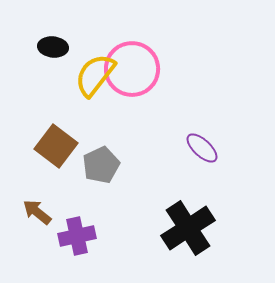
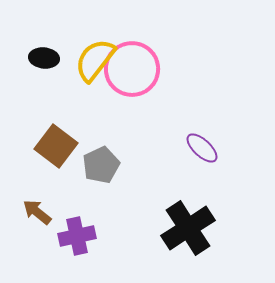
black ellipse: moved 9 px left, 11 px down
yellow semicircle: moved 15 px up
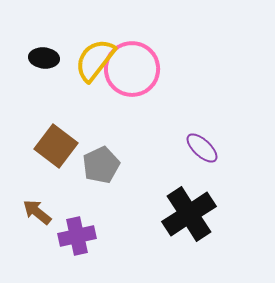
black cross: moved 1 px right, 14 px up
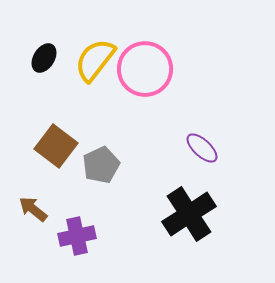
black ellipse: rotated 64 degrees counterclockwise
pink circle: moved 13 px right
brown arrow: moved 4 px left, 3 px up
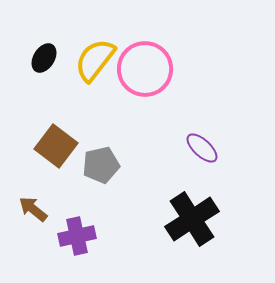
gray pentagon: rotated 12 degrees clockwise
black cross: moved 3 px right, 5 px down
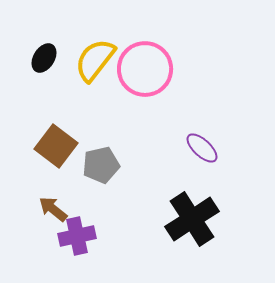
brown arrow: moved 20 px right
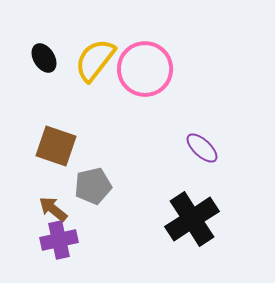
black ellipse: rotated 64 degrees counterclockwise
brown square: rotated 18 degrees counterclockwise
gray pentagon: moved 8 px left, 21 px down
purple cross: moved 18 px left, 4 px down
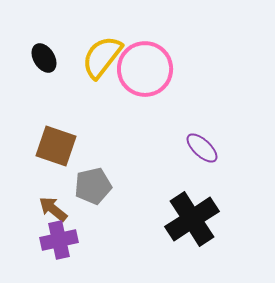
yellow semicircle: moved 7 px right, 3 px up
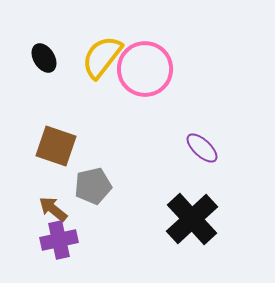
black cross: rotated 10 degrees counterclockwise
